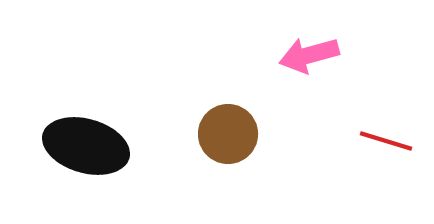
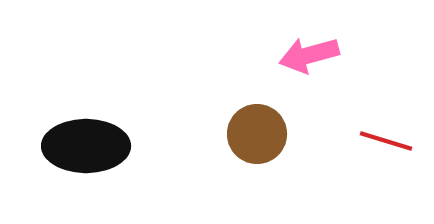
brown circle: moved 29 px right
black ellipse: rotated 16 degrees counterclockwise
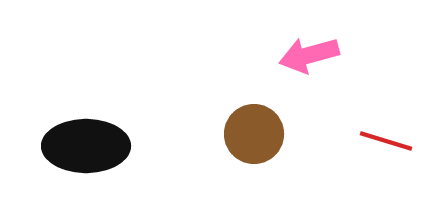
brown circle: moved 3 px left
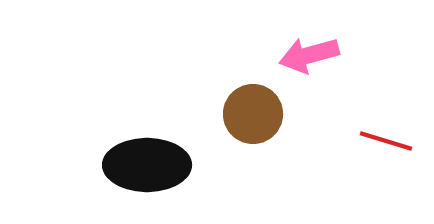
brown circle: moved 1 px left, 20 px up
black ellipse: moved 61 px right, 19 px down
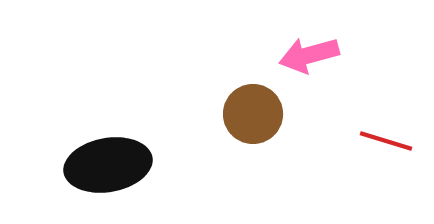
black ellipse: moved 39 px left; rotated 10 degrees counterclockwise
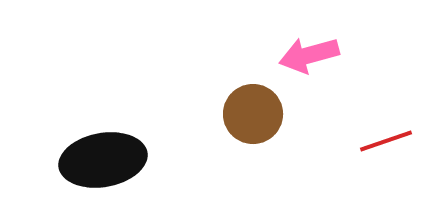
red line: rotated 36 degrees counterclockwise
black ellipse: moved 5 px left, 5 px up
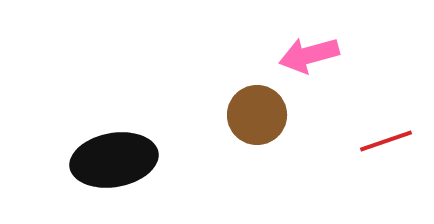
brown circle: moved 4 px right, 1 px down
black ellipse: moved 11 px right
